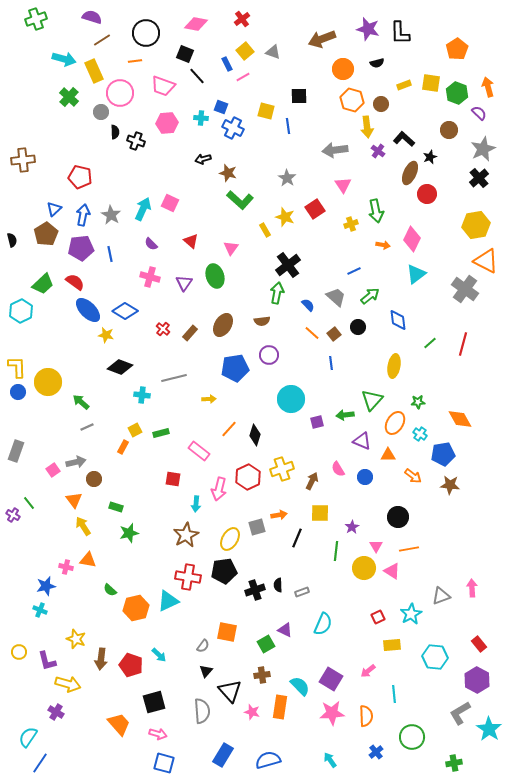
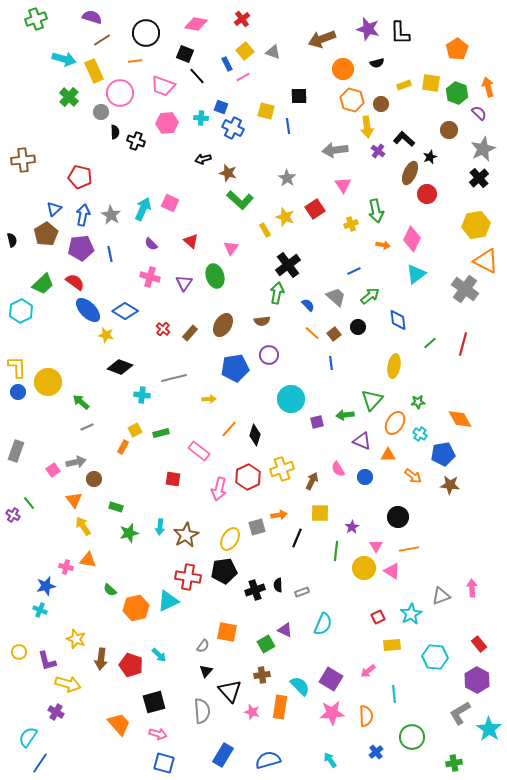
cyan arrow at (196, 504): moved 36 px left, 23 px down
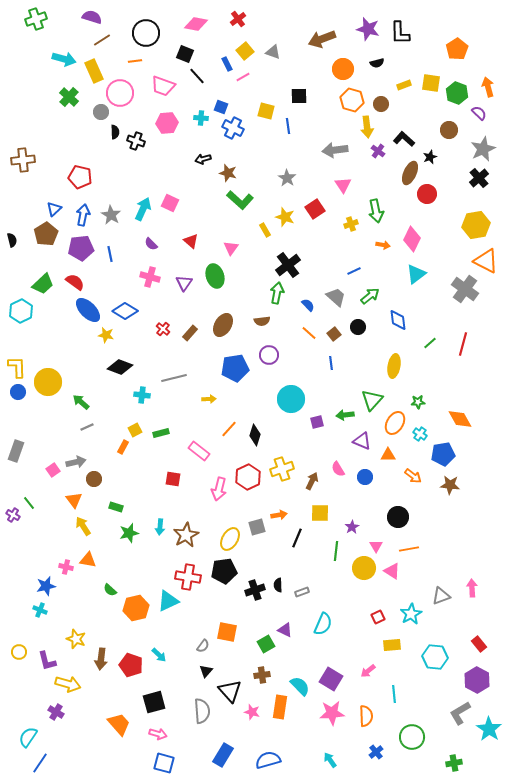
red cross at (242, 19): moved 4 px left
orange line at (312, 333): moved 3 px left
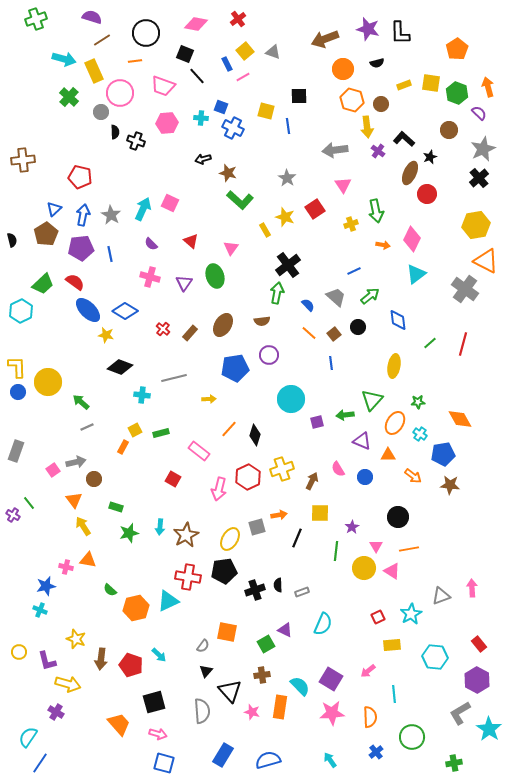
brown arrow at (322, 39): moved 3 px right
red square at (173, 479): rotated 21 degrees clockwise
orange semicircle at (366, 716): moved 4 px right, 1 px down
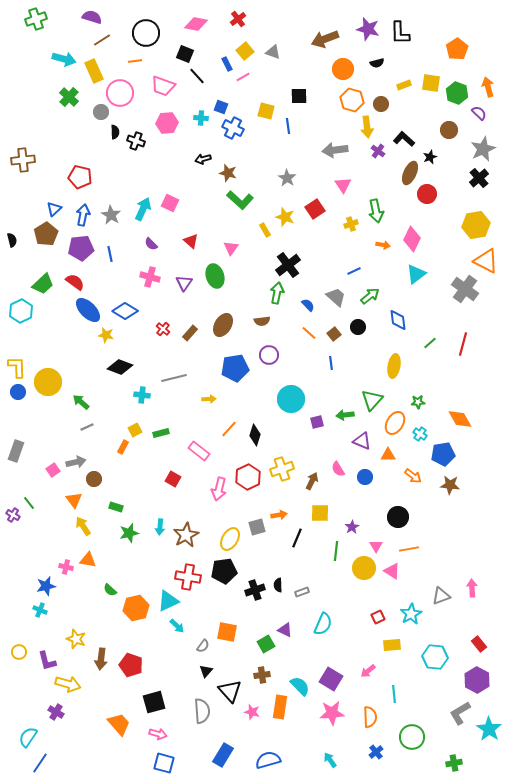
cyan arrow at (159, 655): moved 18 px right, 29 px up
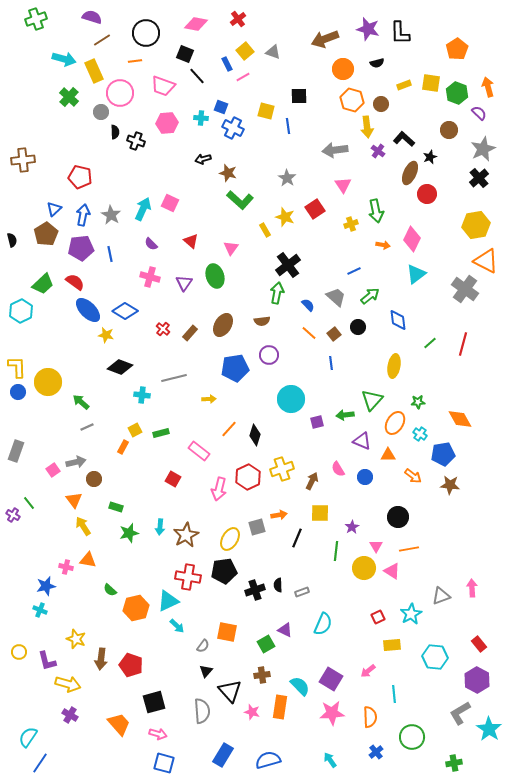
purple cross at (56, 712): moved 14 px right, 3 px down
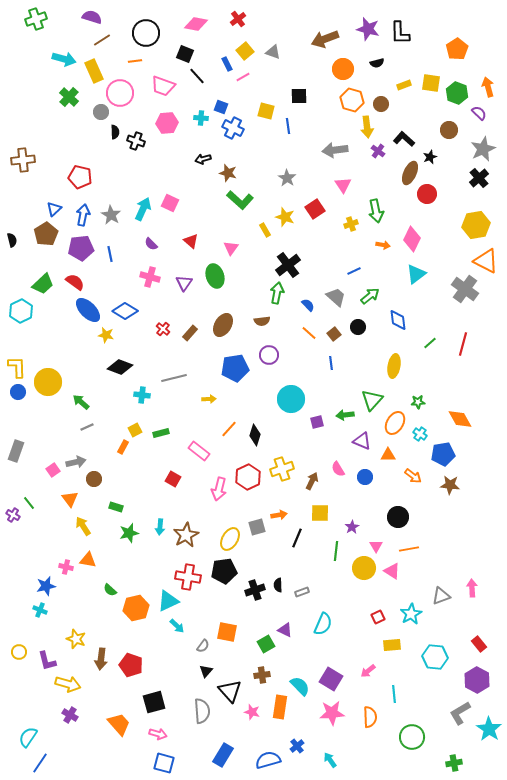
orange triangle at (74, 500): moved 4 px left, 1 px up
blue cross at (376, 752): moved 79 px left, 6 px up
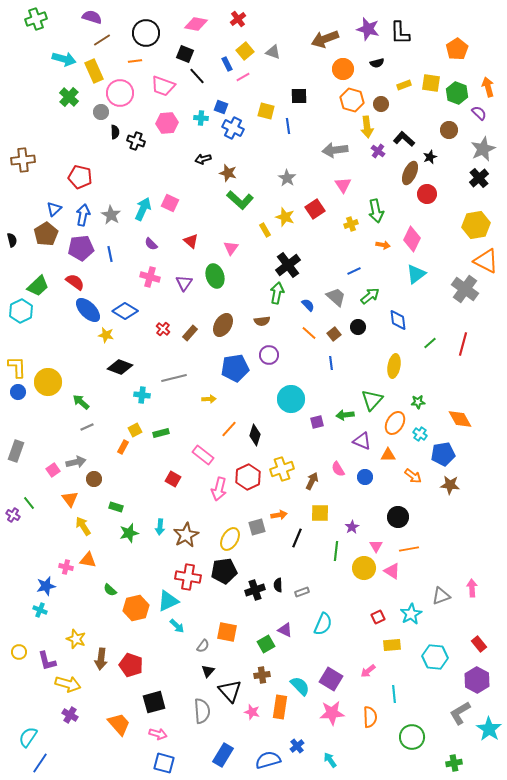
green trapezoid at (43, 284): moved 5 px left, 2 px down
pink rectangle at (199, 451): moved 4 px right, 4 px down
black triangle at (206, 671): moved 2 px right
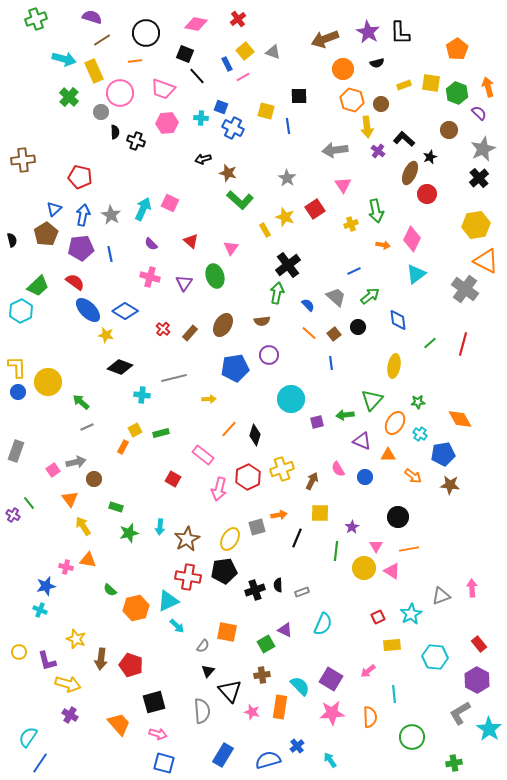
purple star at (368, 29): moved 3 px down; rotated 15 degrees clockwise
pink trapezoid at (163, 86): moved 3 px down
brown star at (186, 535): moved 1 px right, 4 px down
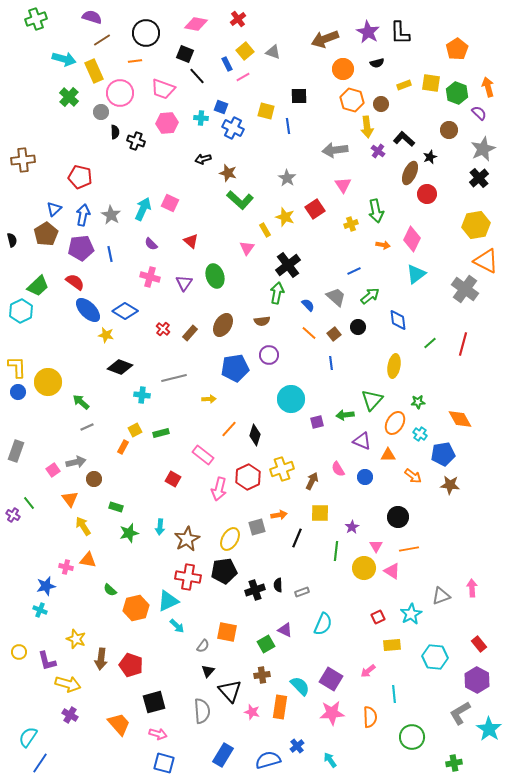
pink triangle at (231, 248): moved 16 px right
